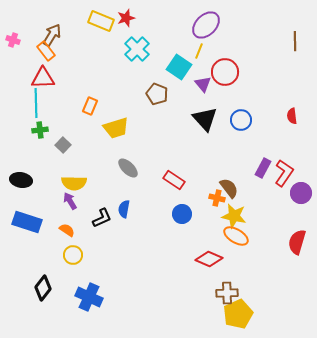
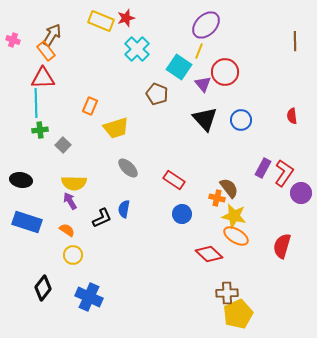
red semicircle at (297, 242): moved 15 px left, 4 px down
red diamond at (209, 259): moved 5 px up; rotated 20 degrees clockwise
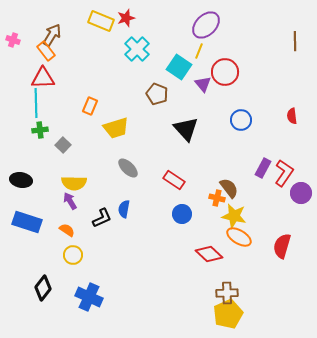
black triangle at (205, 119): moved 19 px left, 10 px down
orange ellipse at (236, 236): moved 3 px right, 1 px down
yellow pentagon at (238, 314): moved 10 px left
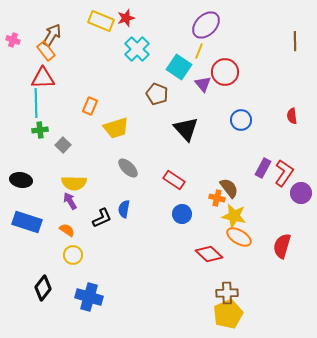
blue cross at (89, 297): rotated 8 degrees counterclockwise
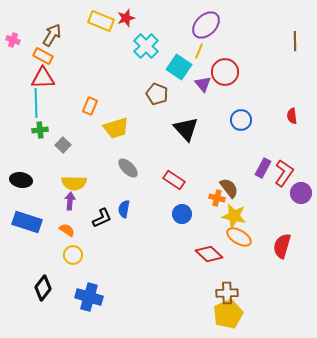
cyan cross at (137, 49): moved 9 px right, 3 px up
orange rectangle at (46, 51): moved 3 px left, 5 px down; rotated 24 degrees counterclockwise
purple arrow at (70, 201): rotated 36 degrees clockwise
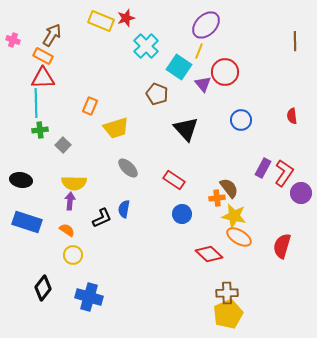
orange cross at (217, 198): rotated 21 degrees counterclockwise
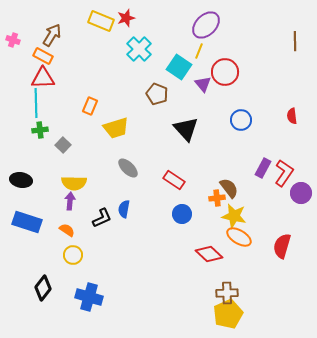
cyan cross at (146, 46): moved 7 px left, 3 px down
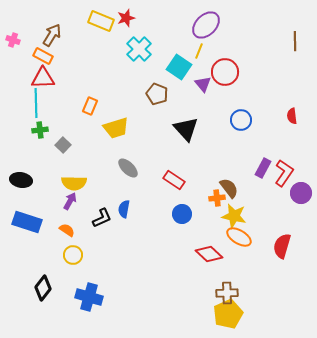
purple arrow at (70, 201): rotated 24 degrees clockwise
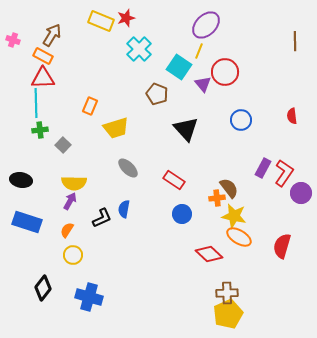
orange semicircle at (67, 230): rotated 91 degrees counterclockwise
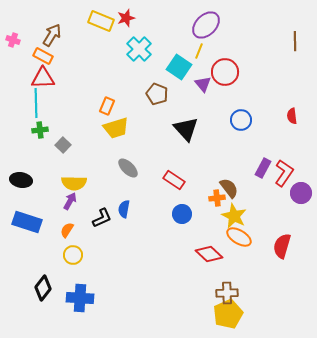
orange rectangle at (90, 106): moved 17 px right
yellow star at (234, 216): rotated 15 degrees clockwise
blue cross at (89, 297): moved 9 px left, 1 px down; rotated 12 degrees counterclockwise
